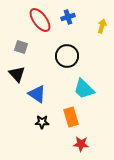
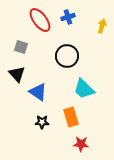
blue triangle: moved 1 px right, 2 px up
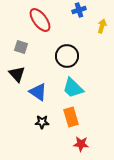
blue cross: moved 11 px right, 7 px up
cyan trapezoid: moved 11 px left, 1 px up
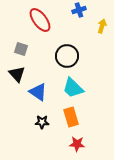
gray square: moved 2 px down
red star: moved 4 px left
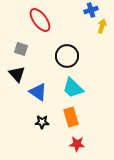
blue cross: moved 12 px right
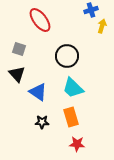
gray square: moved 2 px left
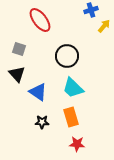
yellow arrow: moved 2 px right; rotated 24 degrees clockwise
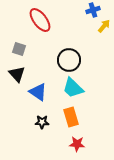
blue cross: moved 2 px right
black circle: moved 2 px right, 4 px down
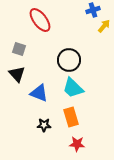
blue triangle: moved 1 px right, 1 px down; rotated 12 degrees counterclockwise
black star: moved 2 px right, 3 px down
